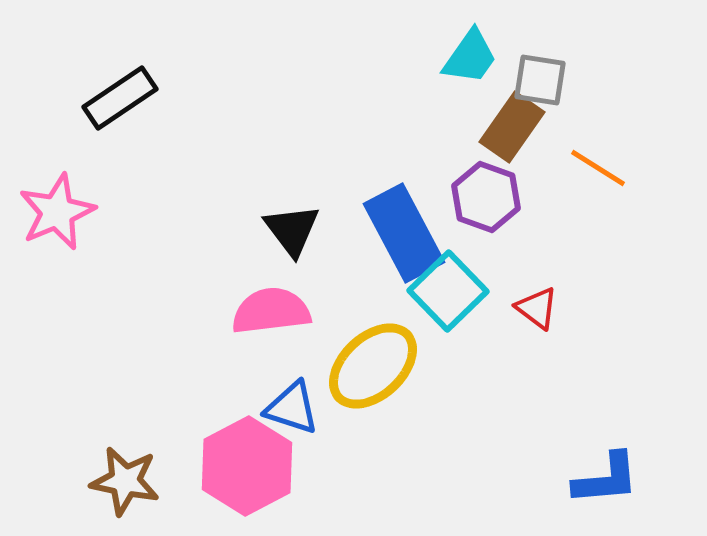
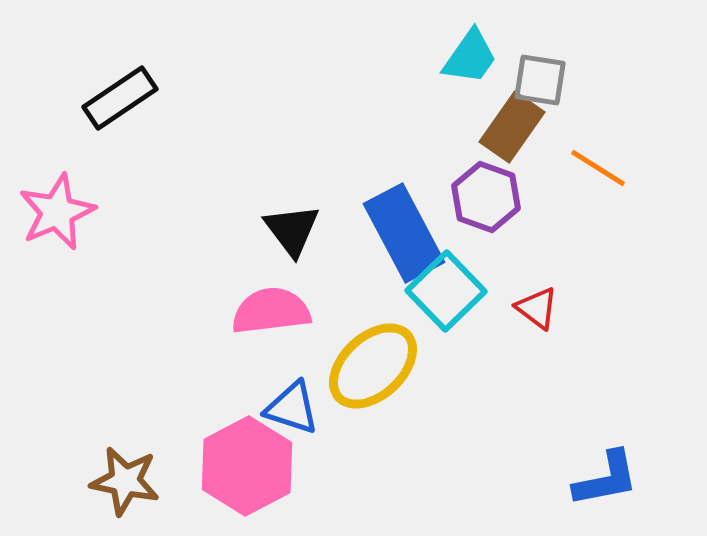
cyan square: moved 2 px left
blue L-shape: rotated 6 degrees counterclockwise
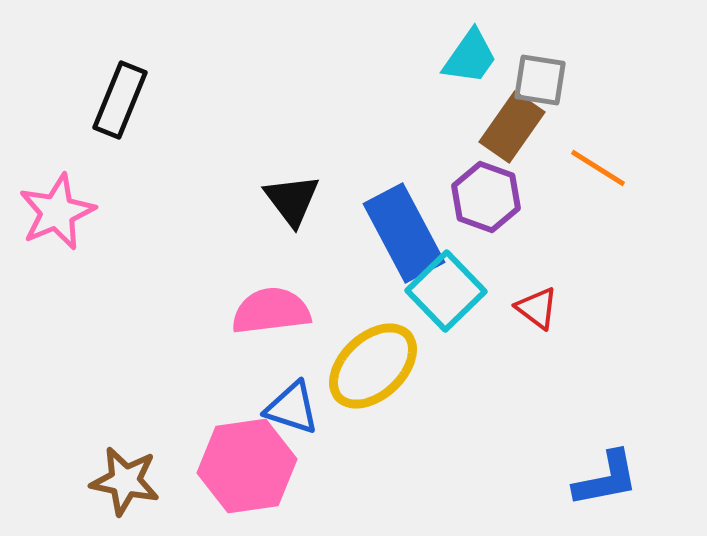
black rectangle: moved 2 px down; rotated 34 degrees counterclockwise
black triangle: moved 30 px up
pink hexagon: rotated 20 degrees clockwise
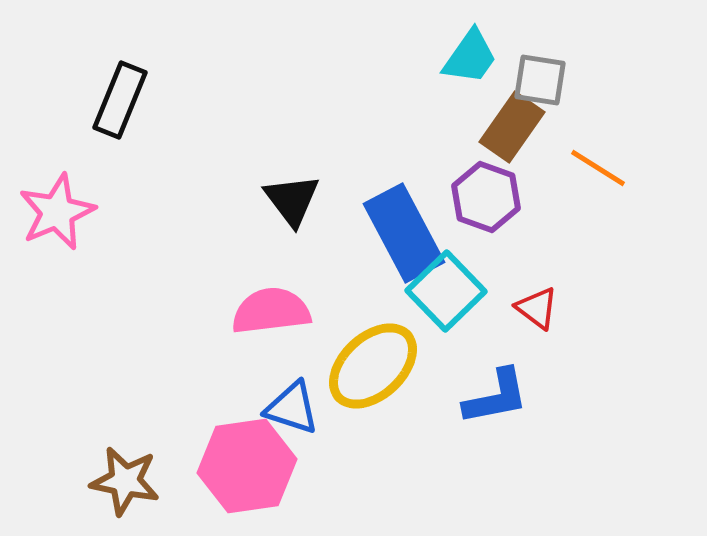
blue L-shape: moved 110 px left, 82 px up
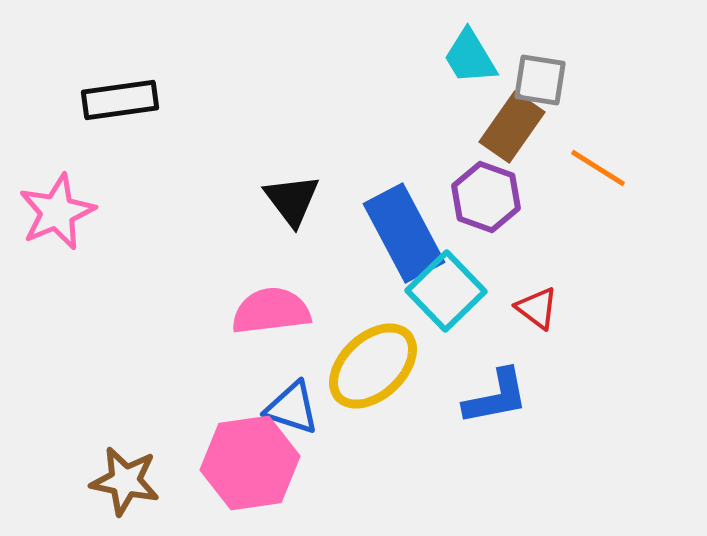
cyan trapezoid: rotated 114 degrees clockwise
black rectangle: rotated 60 degrees clockwise
pink hexagon: moved 3 px right, 3 px up
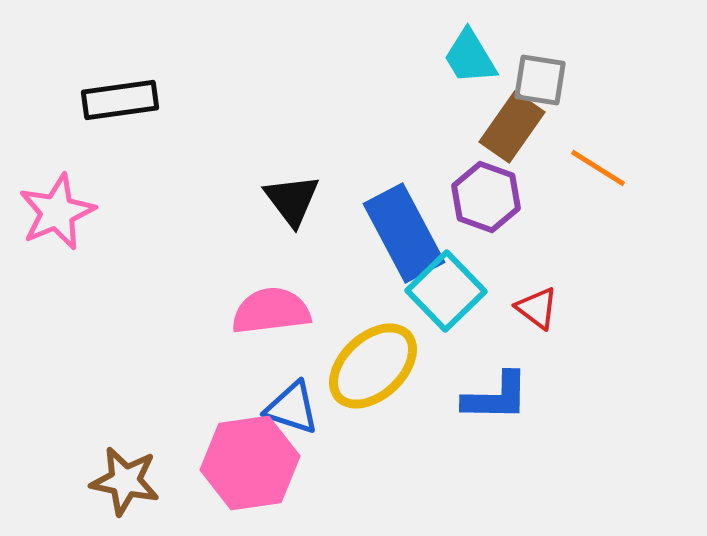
blue L-shape: rotated 12 degrees clockwise
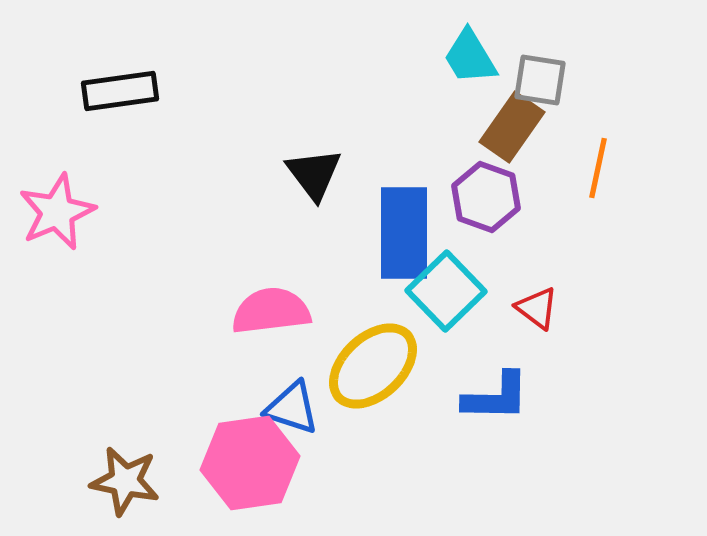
black rectangle: moved 9 px up
orange line: rotated 70 degrees clockwise
black triangle: moved 22 px right, 26 px up
blue rectangle: rotated 28 degrees clockwise
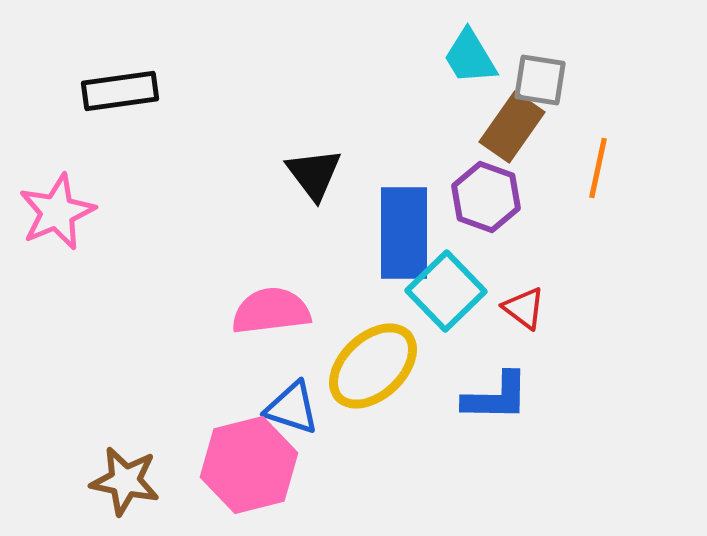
red triangle: moved 13 px left
pink hexagon: moved 1 px left, 2 px down; rotated 6 degrees counterclockwise
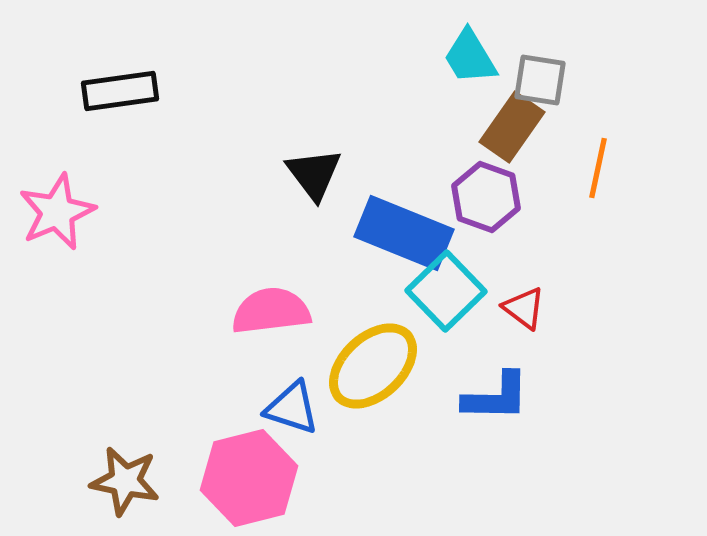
blue rectangle: rotated 68 degrees counterclockwise
pink hexagon: moved 13 px down
